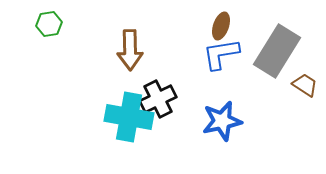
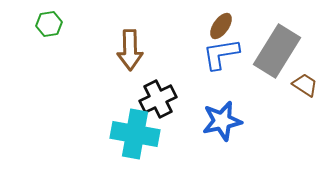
brown ellipse: rotated 16 degrees clockwise
cyan cross: moved 6 px right, 17 px down
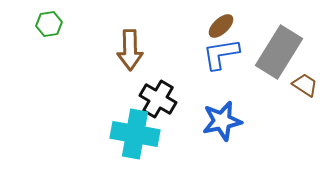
brown ellipse: rotated 12 degrees clockwise
gray rectangle: moved 2 px right, 1 px down
black cross: rotated 33 degrees counterclockwise
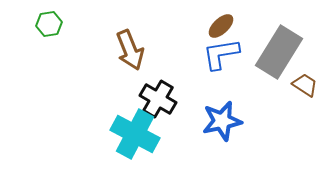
brown arrow: rotated 21 degrees counterclockwise
cyan cross: rotated 18 degrees clockwise
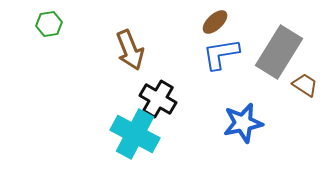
brown ellipse: moved 6 px left, 4 px up
blue star: moved 21 px right, 2 px down
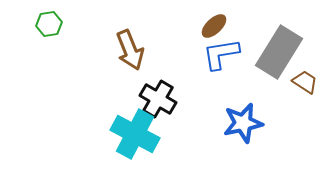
brown ellipse: moved 1 px left, 4 px down
brown trapezoid: moved 3 px up
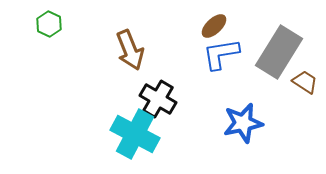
green hexagon: rotated 25 degrees counterclockwise
